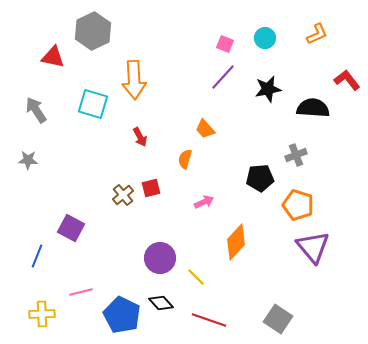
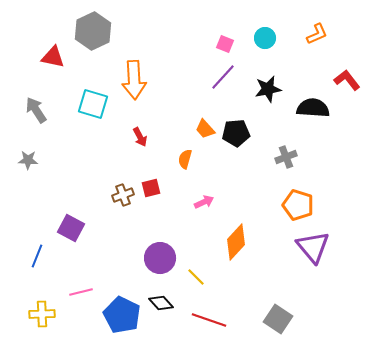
gray cross: moved 10 px left, 2 px down
black pentagon: moved 24 px left, 45 px up
brown cross: rotated 20 degrees clockwise
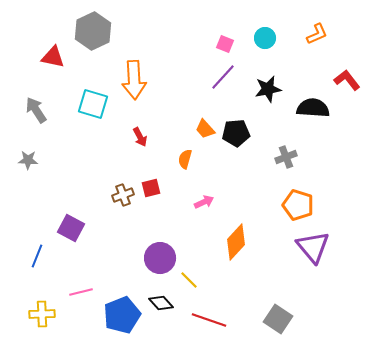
yellow line: moved 7 px left, 3 px down
blue pentagon: rotated 24 degrees clockwise
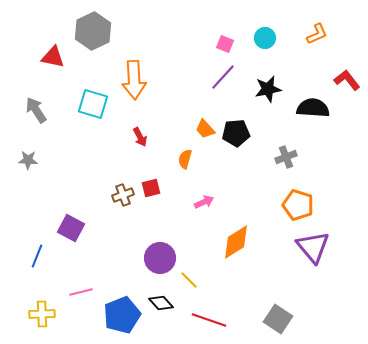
orange diamond: rotated 15 degrees clockwise
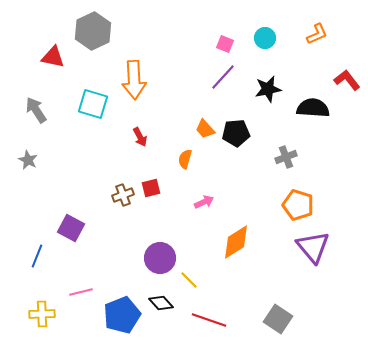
gray star: rotated 24 degrees clockwise
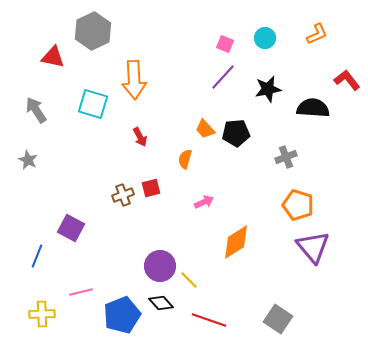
purple circle: moved 8 px down
